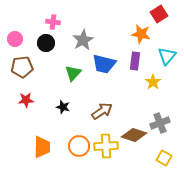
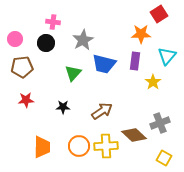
orange star: rotated 12 degrees counterclockwise
black star: rotated 16 degrees counterclockwise
brown diamond: rotated 25 degrees clockwise
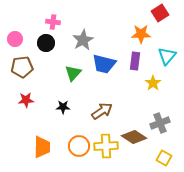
red square: moved 1 px right, 1 px up
yellow star: moved 1 px down
brown diamond: moved 2 px down; rotated 10 degrees counterclockwise
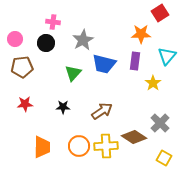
red star: moved 1 px left, 4 px down
gray cross: rotated 24 degrees counterclockwise
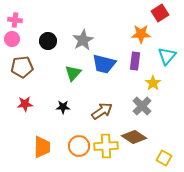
pink cross: moved 38 px left, 2 px up
pink circle: moved 3 px left
black circle: moved 2 px right, 2 px up
gray cross: moved 18 px left, 17 px up
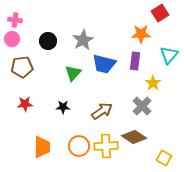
cyan triangle: moved 2 px right, 1 px up
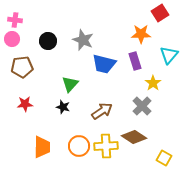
gray star: rotated 20 degrees counterclockwise
purple rectangle: rotated 24 degrees counterclockwise
green triangle: moved 3 px left, 11 px down
black star: rotated 16 degrees clockwise
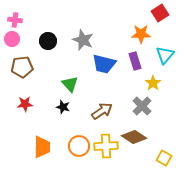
cyan triangle: moved 4 px left
green triangle: rotated 24 degrees counterclockwise
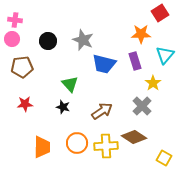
orange circle: moved 2 px left, 3 px up
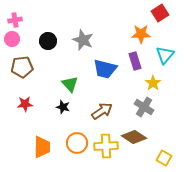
pink cross: rotated 16 degrees counterclockwise
blue trapezoid: moved 1 px right, 5 px down
gray cross: moved 2 px right, 1 px down; rotated 12 degrees counterclockwise
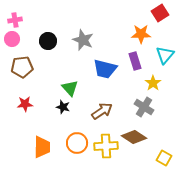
green triangle: moved 4 px down
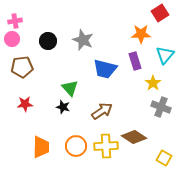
pink cross: moved 1 px down
gray cross: moved 17 px right; rotated 12 degrees counterclockwise
orange circle: moved 1 px left, 3 px down
orange trapezoid: moved 1 px left
